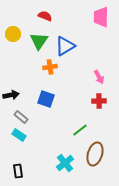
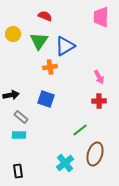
cyan rectangle: rotated 32 degrees counterclockwise
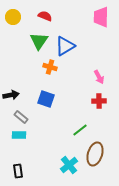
yellow circle: moved 17 px up
orange cross: rotated 24 degrees clockwise
cyan cross: moved 4 px right, 2 px down
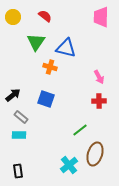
red semicircle: rotated 16 degrees clockwise
green triangle: moved 3 px left, 1 px down
blue triangle: moved 1 px right, 2 px down; rotated 45 degrees clockwise
black arrow: moved 2 px right; rotated 28 degrees counterclockwise
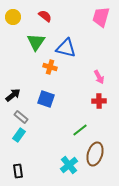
pink trapezoid: rotated 15 degrees clockwise
cyan rectangle: rotated 56 degrees counterclockwise
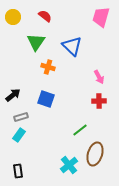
blue triangle: moved 6 px right, 2 px up; rotated 30 degrees clockwise
orange cross: moved 2 px left
gray rectangle: rotated 56 degrees counterclockwise
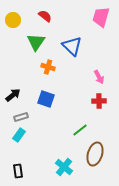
yellow circle: moved 3 px down
cyan cross: moved 5 px left, 2 px down; rotated 12 degrees counterclockwise
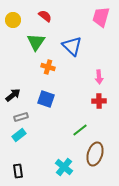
pink arrow: rotated 24 degrees clockwise
cyan rectangle: rotated 16 degrees clockwise
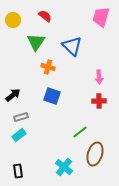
blue square: moved 6 px right, 3 px up
green line: moved 2 px down
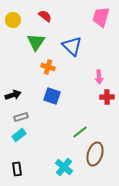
black arrow: rotated 21 degrees clockwise
red cross: moved 8 px right, 4 px up
black rectangle: moved 1 px left, 2 px up
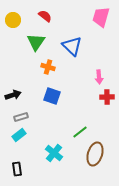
cyan cross: moved 10 px left, 14 px up
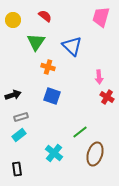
red cross: rotated 32 degrees clockwise
